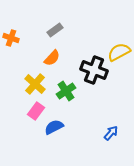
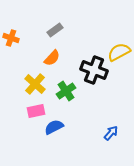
pink rectangle: rotated 42 degrees clockwise
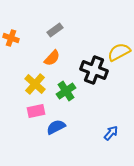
blue semicircle: moved 2 px right
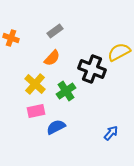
gray rectangle: moved 1 px down
black cross: moved 2 px left, 1 px up
